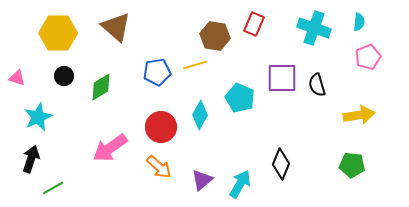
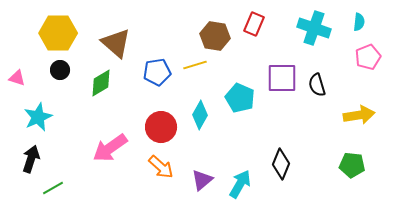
brown triangle: moved 16 px down
black circle: moved 4 px left, 6 px up
green diamond: moved 4 px up
orange arrow: moved 2 px right
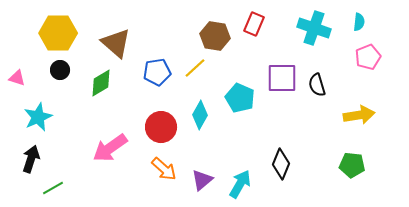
yellow line: moved 3 px down; rotated 25 degrees counterclockwise
orange arrow: moved 3 px right, 2 px down
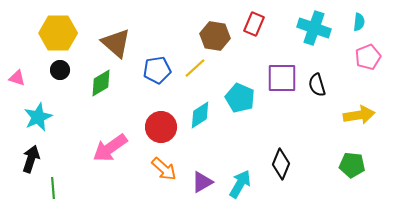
blue pentagon: moved 2 px up
cyan diamond: rotated 28 degrees clockwise
purple triangle: moved 2 px down; rotated 10 degrees clockwise
green line: rotated 65 degrees counterclockwise
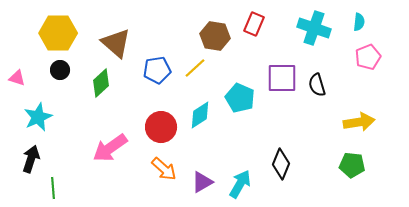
green diamond: rotated 12 degrees counterclockwise
yellow arrow: moved 7 px down
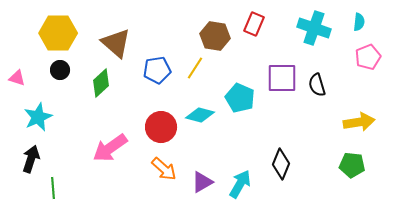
yellow line: rotated 15 degrees counterclockwise
cyan diamond: rotated 48 degrees clockwise
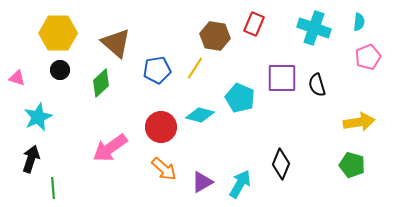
green pentagon: rotated 10 degrees clockwise
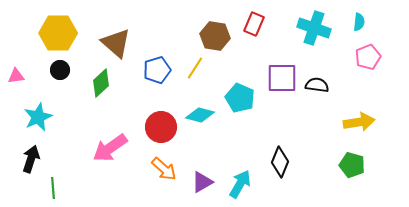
blue pentagon: rotated 8 degrees counterclockwise
pink triangle: moved 1 px left, 2 px up; rotated 24 degrees counterclockwise
black semicircle: rotated 115 degrees clockwise
black diamond: moved 1 px left, 2 px up
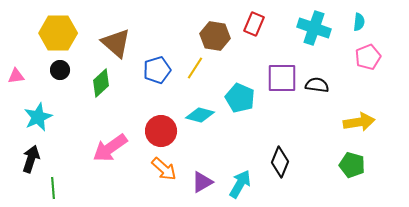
red circle: moved 4 px down
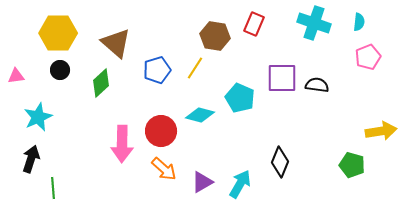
cyan cross: moved 5 px up
yellow arrow: moved 22 px right, 9 px down
pink arrow: moved 12 px right, 4 px up; rotated 54 degrees counterclockwise
